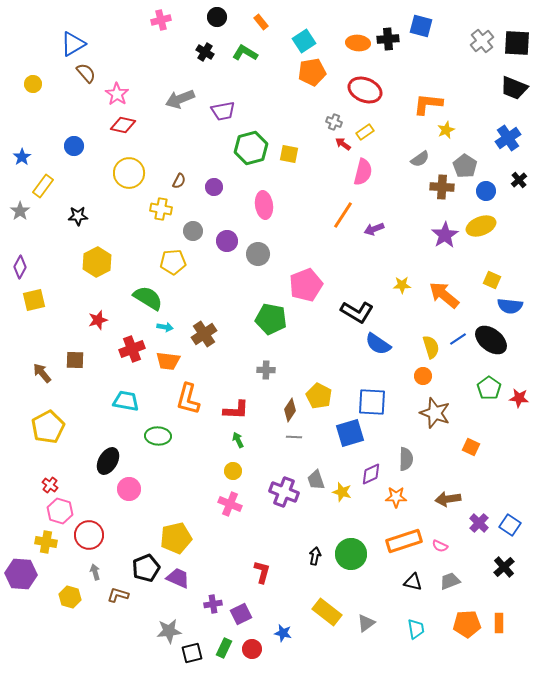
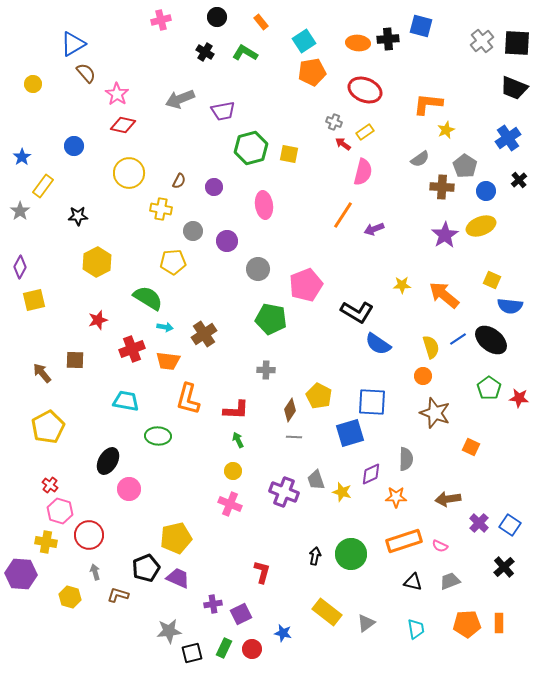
gray circle at (258, 254): moved 15 px down
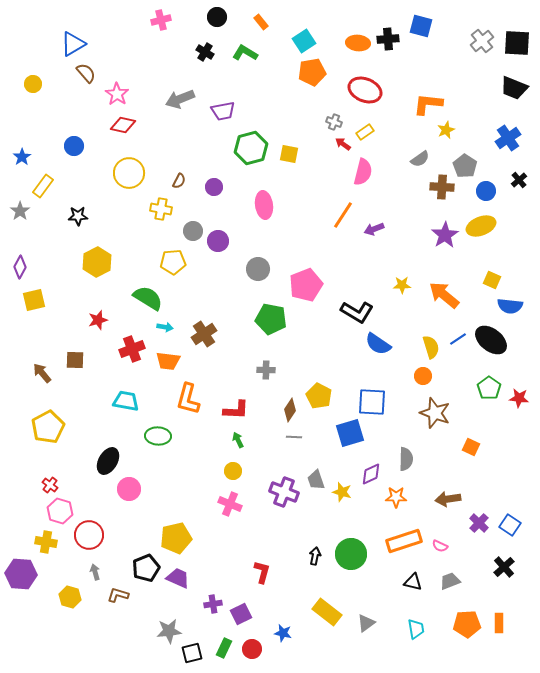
purple circle at (227, 241): moved 9 px left
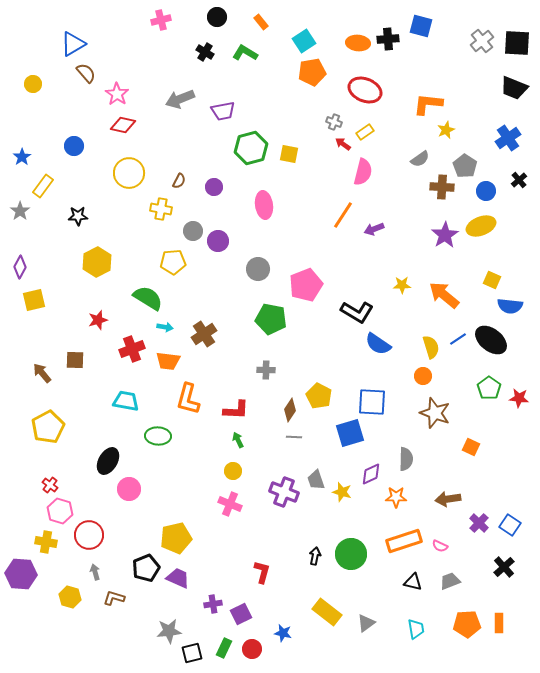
brown L-shape at (118, 595): moved 4 px left, 3 px down
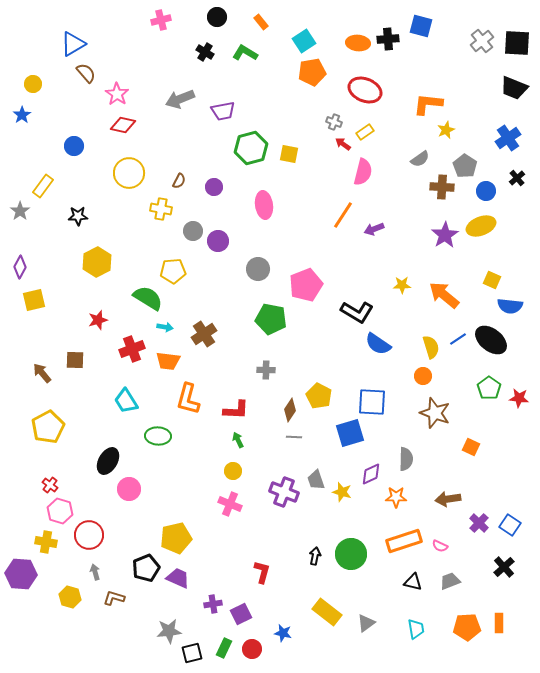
blue star at (22, 157): moved 42 px up
black cross at (519, 180): moved 2 px left, 2 px up
yellow pentagon at (173, 262): moved 9 px down
cyan trapezoid at (126, 401): rotated 132 degrees counterclockwise
orange pentagon at (467, 624): moved 3 px down
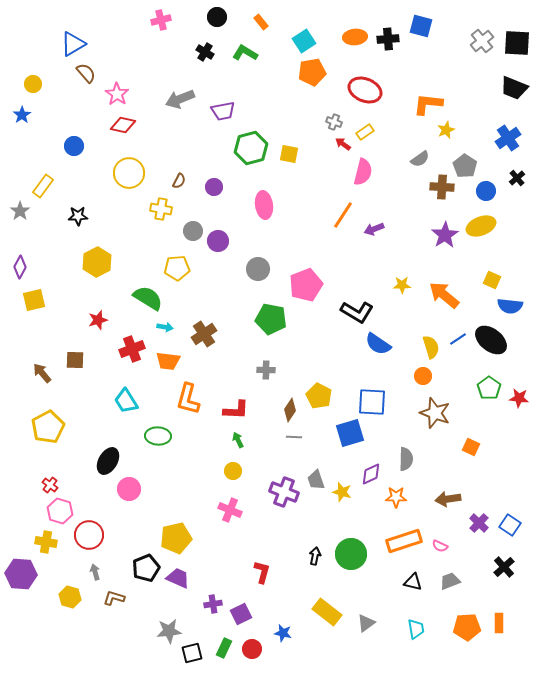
orange ellipse at (358, 43): moved 3 px left, 6 px up; rotated 10 degrees counterclockwise
yellow pentagon at (173, 271): moved 4 px right, 3 px up
pink cross at (230, 504): moved 6 px down
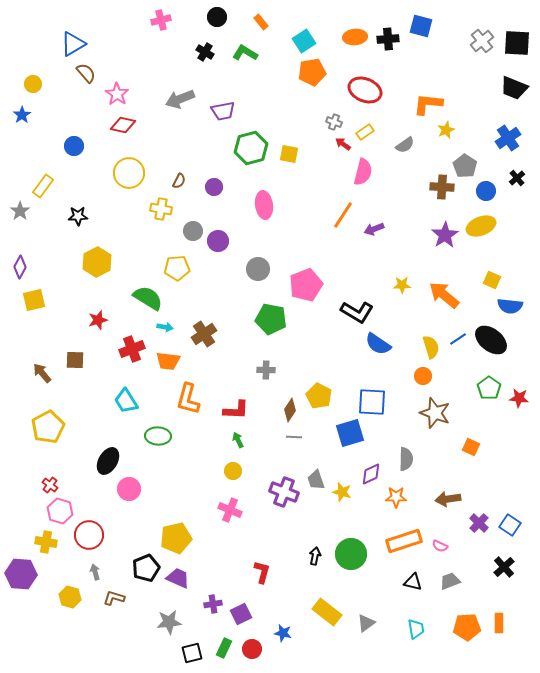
gray semicircle at (420, 159): moved 15 px left, 14 px up
gray star at (169, 631): moved 9 px up
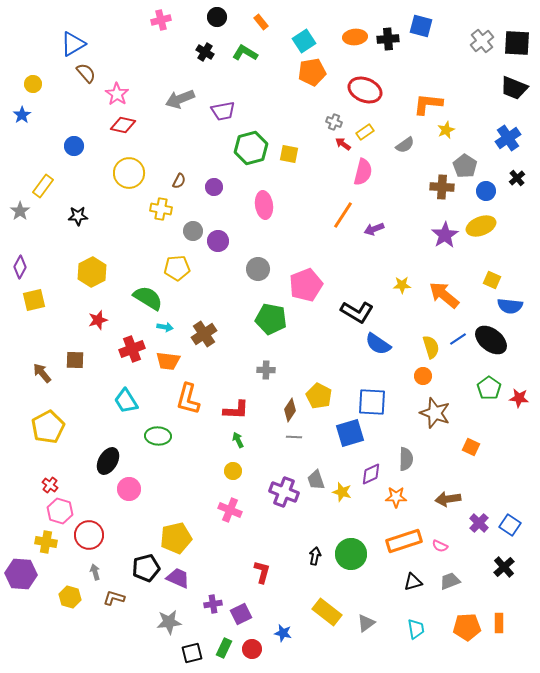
yellow hexagon at (97, 262): moved 5 px left, 10 px down
black pentagon at (146, 568): rotated 8 degrees clockwise
black triangle at (413, 582): rotated 30 degrees counterclockwise
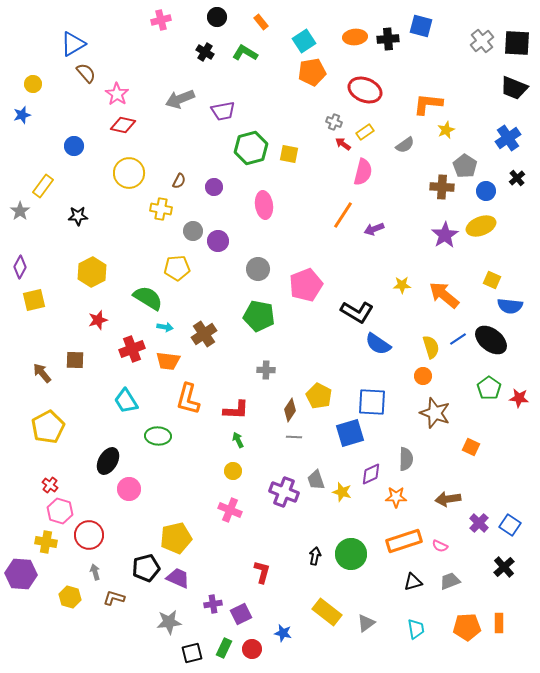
blue star at (22, 115): rotated 18 degrees clockwise
green pentagon at (271, 319): moved 12 px left, 3 px up
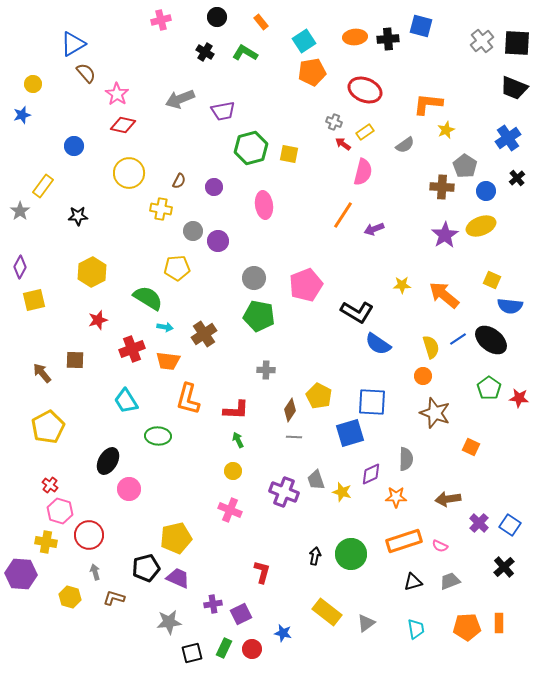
gray circle at (258, 269): moved 4 px left, 9 px down
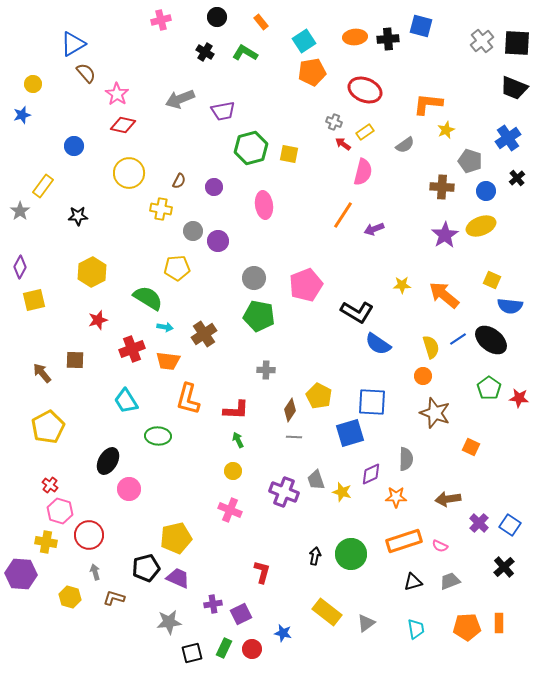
gray pentagon at (465, 166): moved 5 px right, 5 px up; rotated 15 degrees counterclockwise
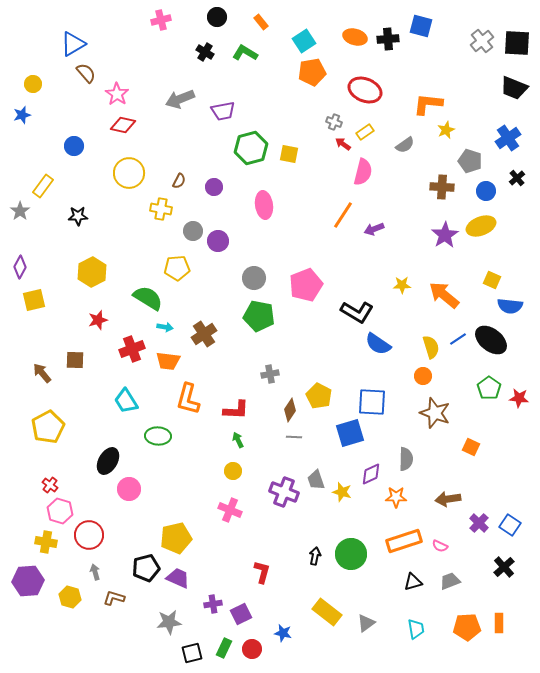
orange ellipse at (355, 37): rotated 20 degrees clockwise
gray cross at (266, 370): moved 4 px right, 4 px down; rotated 12 degrees counterclockwise
purple hexagon at (21, 574): moved 7 px right, 7 px down; rotated 8 degrees counterclockwise
